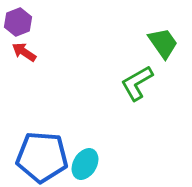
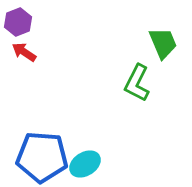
green trapezoid: rotated 12 degrees clockwise
green L-shape: rotated 33 degrees counterclockwise
cyan ellipse: rotated 28 degrees clockwise
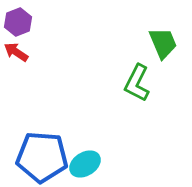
red arrow: moved 8 px left
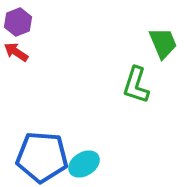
green L-shape: moved 1 px left, 2 px down; rotated 9 degrees counterclockwise
cyan ellipse: moved 1 px left
